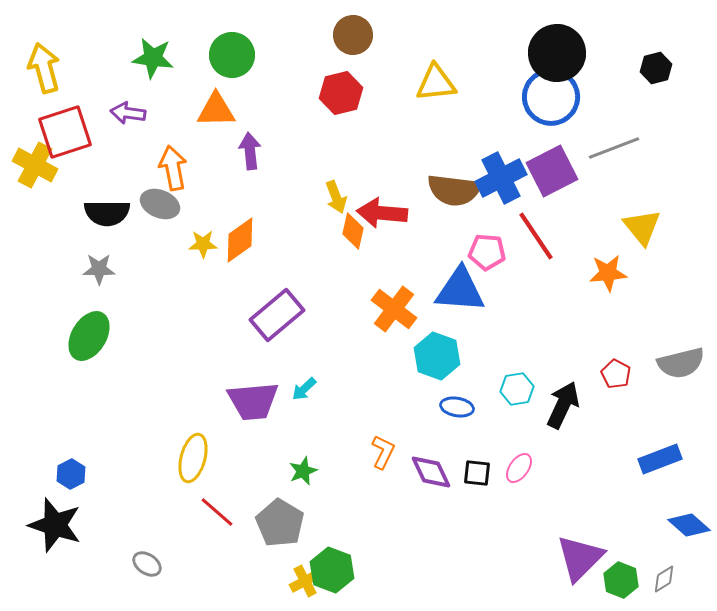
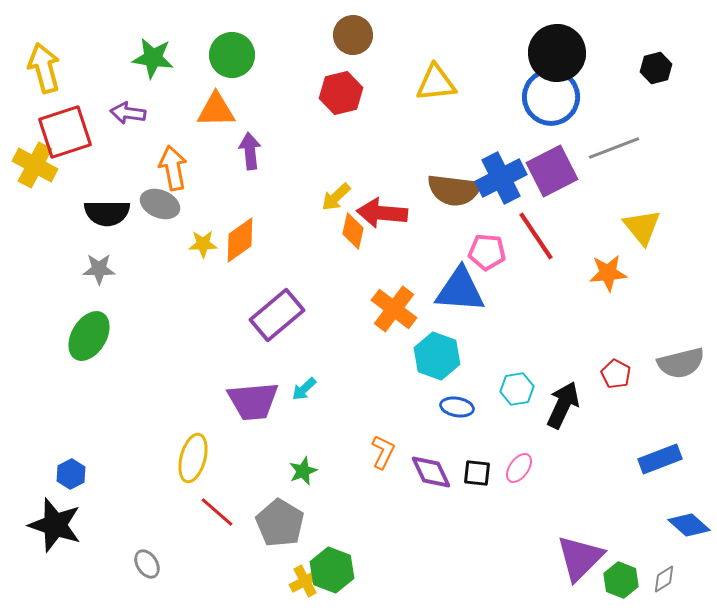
yellow arrow at (336, 197): rotated 68 degrees clockwise
gray ellipse at (147, 564): rotated 24 degrees clockwise
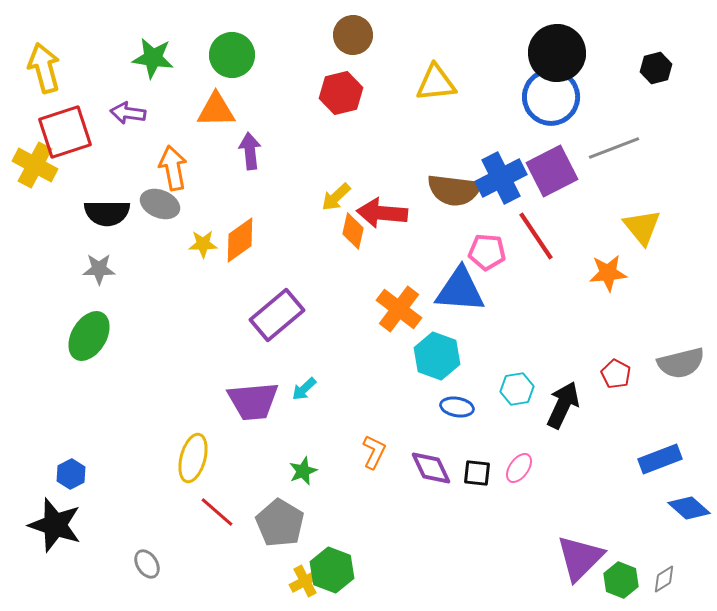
orange cross at (394, 309): moved 5 px right
orange L-shape at (383, 452): moved 9 px left
purple diamond at (431, 472): moved 4 px up
blue diamond at (689, 525): moved 17 px up
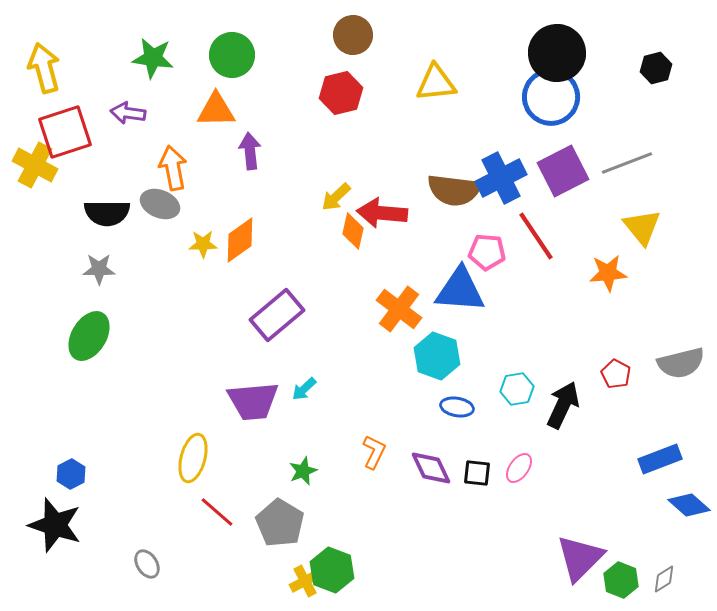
gray line at (614, 148): moved 13 px right, 15 px down
purple square at (552, 171): moved 11 px right
blue diamond at (689, 508): moved 3 px up
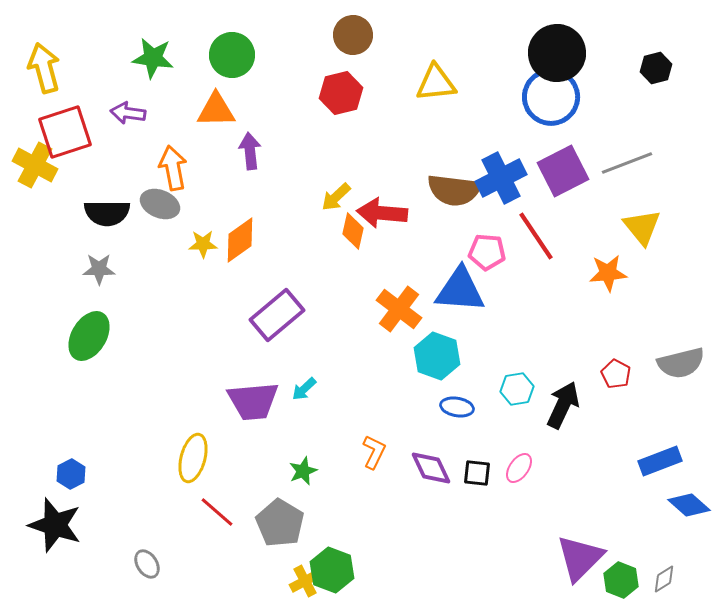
blue rectangle at (660, 459): moved 2 px down
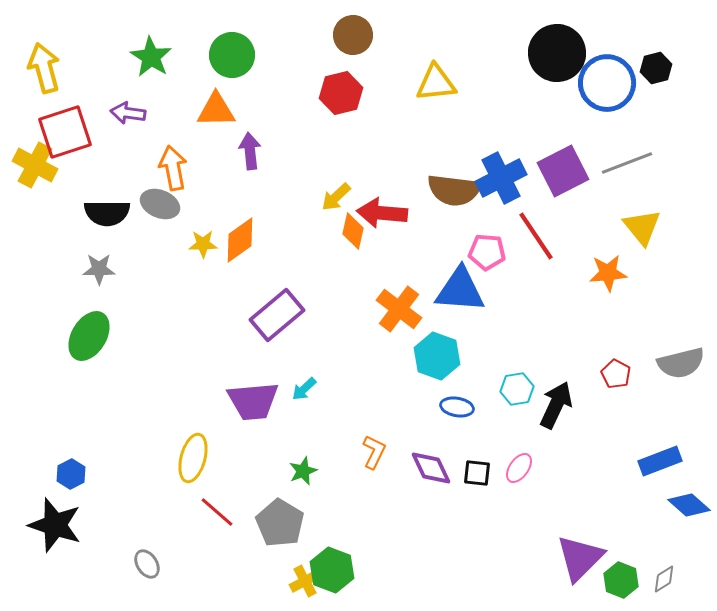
green star at (153, 58): moved 2 px left, 1 px up; rotated 24 degrees clockwise
blue circle at (551, 97): moved 56 px right, 14 px up
black arrow at (563, 405): moved 7 px left
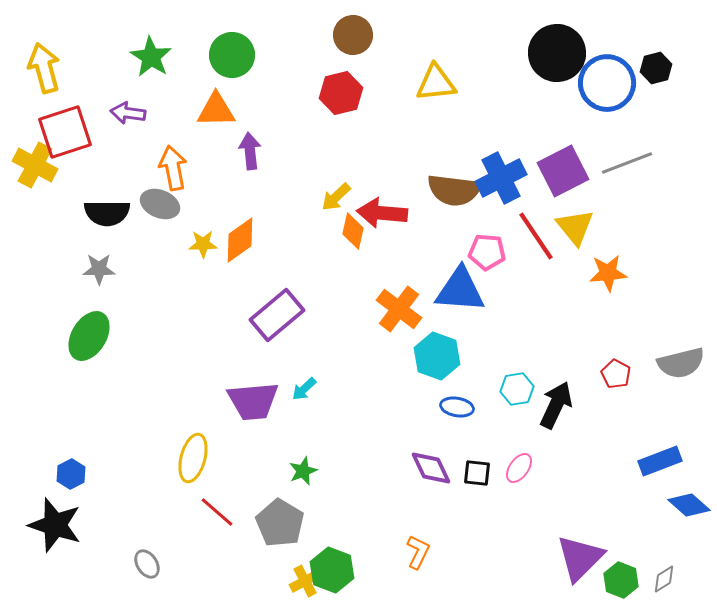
yellow triangle at (642, 227): moved 67 px left
orange L-shape at (374, 452): moved 44 px right, 100 px down
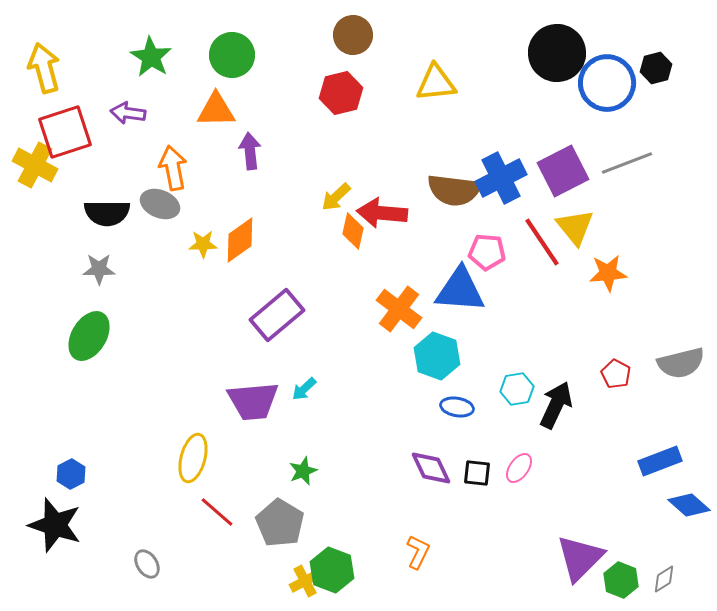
red line at (536, 236): moved 6 px right, 6 px down
